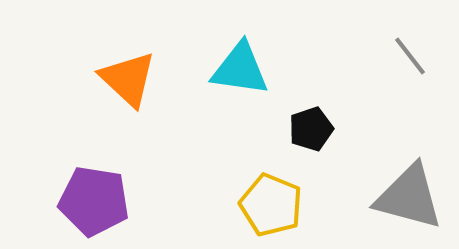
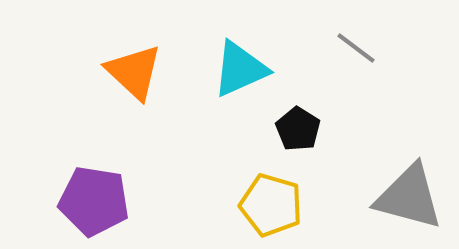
gray line: moved 54 px left, 8 px up; rotated 15 degrees counterclockwise
cyan triangle: rotated 32 degrees counterclockwise
orange triangle: moved 6 px right, 7 px up
black pentagon: moved 13 px left; rotated 21 degrees counterclockwise
yellow pentagon: rotated 6 degrees counterclockwise
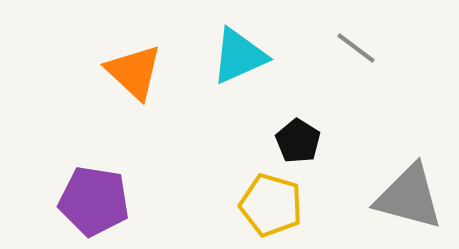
cyan triangle: moved 1 px left, 13 px up
black pentagon: moved 12 px down
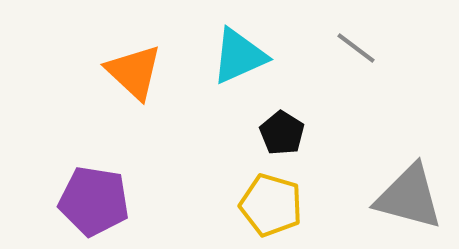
black pentagon: moved 16 px left, 8 px up
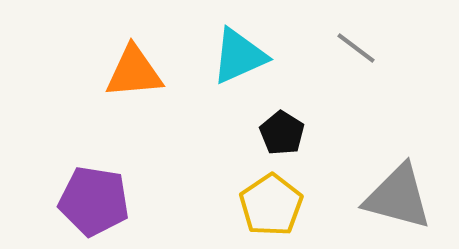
orange triangle: rotated 48 degrees counterclockwise
gray triangle: moved 11 px left
yellow pentagon: rotated 22 degrees clockwise
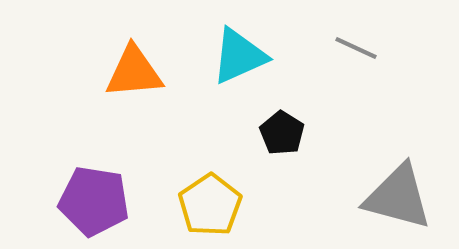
gray line: rotated 12 degrees counterclockwise
yellow pentagon: moved 61 px left
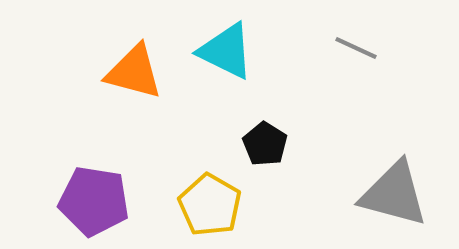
cyan triangle: moved 13 px left, 5 px up; rotated 50 degrees clockwise
orange triangle: rotated 20 degrees clockwise
black pentagon: moved 17 px left, 11 px down
gray triangle: moved 4 px left, 3 px up
yellow pentagon: rotated 8 degrees counterclockwise
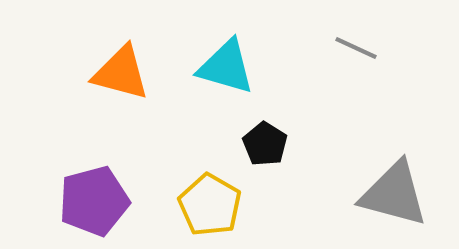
cyan triangle: moved 16 px down; rotated 10 degrees counterclockwise
orange triangle: moved 13 px left, 1 px down
purple pentagon: rotated 24 degrees counterclockwise
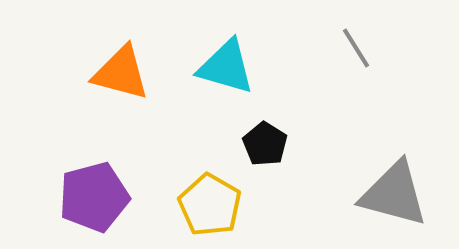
gray line: rotated 33 degrees clockwise
purple pentagon: moved 4 px up
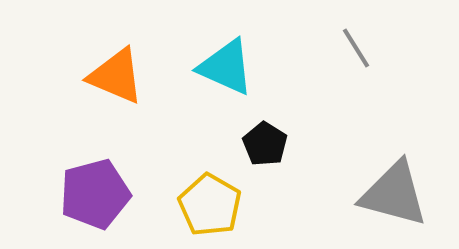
cyan triangle: rotated 8 degrees clockwise
orange triangle: moved 5 px left, 3 px down; rotated 8 degrees clockwise
purple pentagon: moved 1 px right, 3 px up
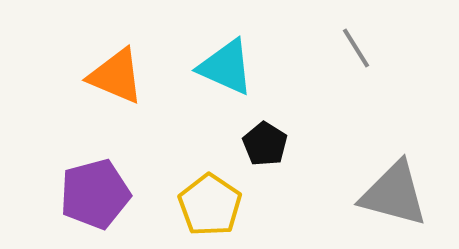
yellow pentagon: rotated 4 degrees clockwise
